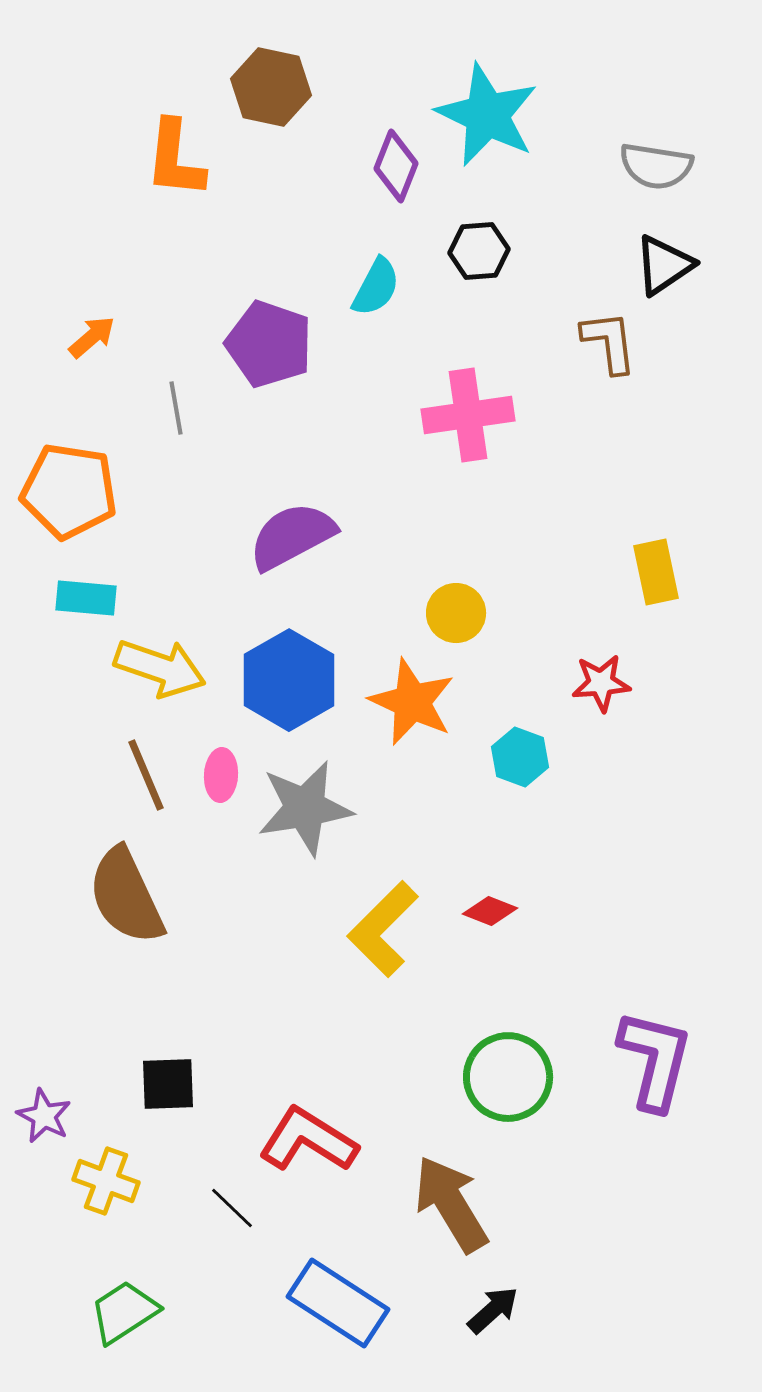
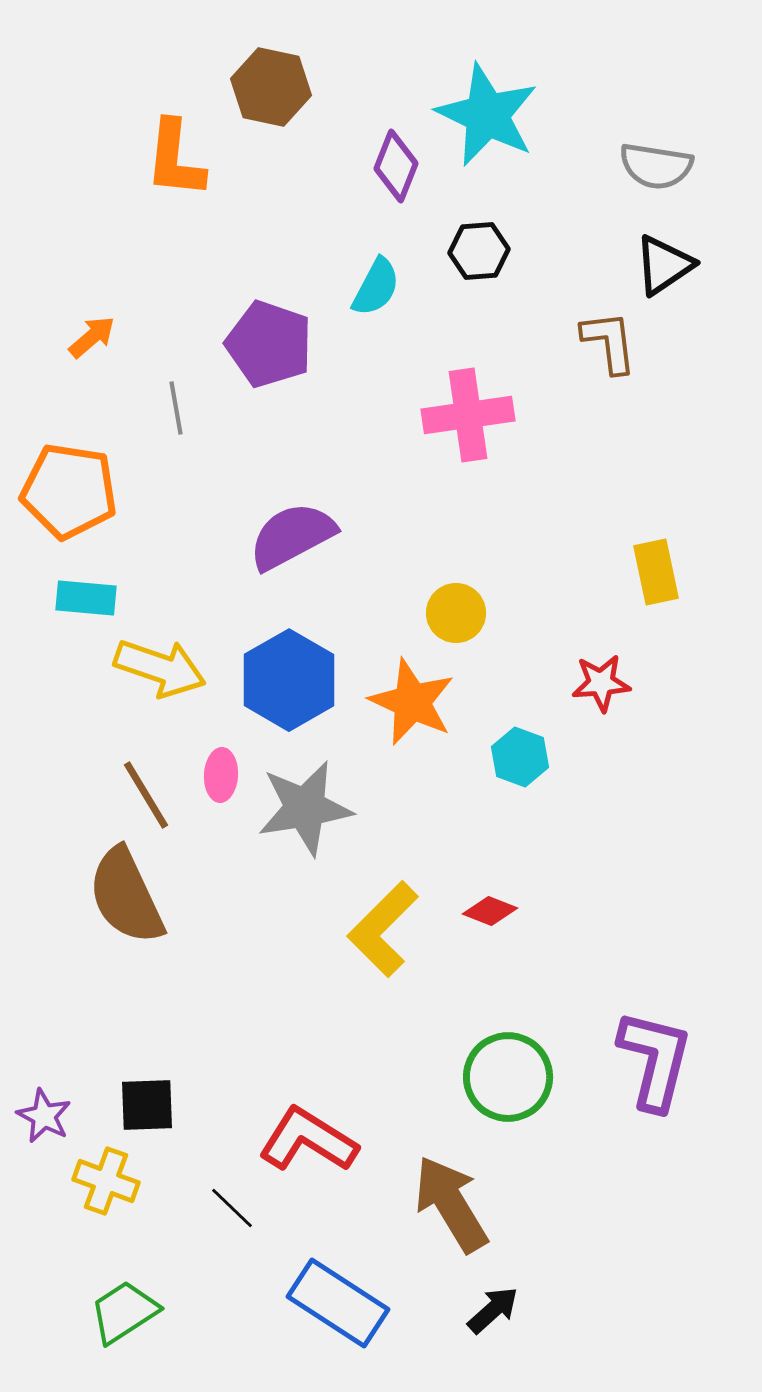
brown line: moved 20 px down; rotated 8 degrees counterclockwise
black square: moved 21 px left, 21 px down
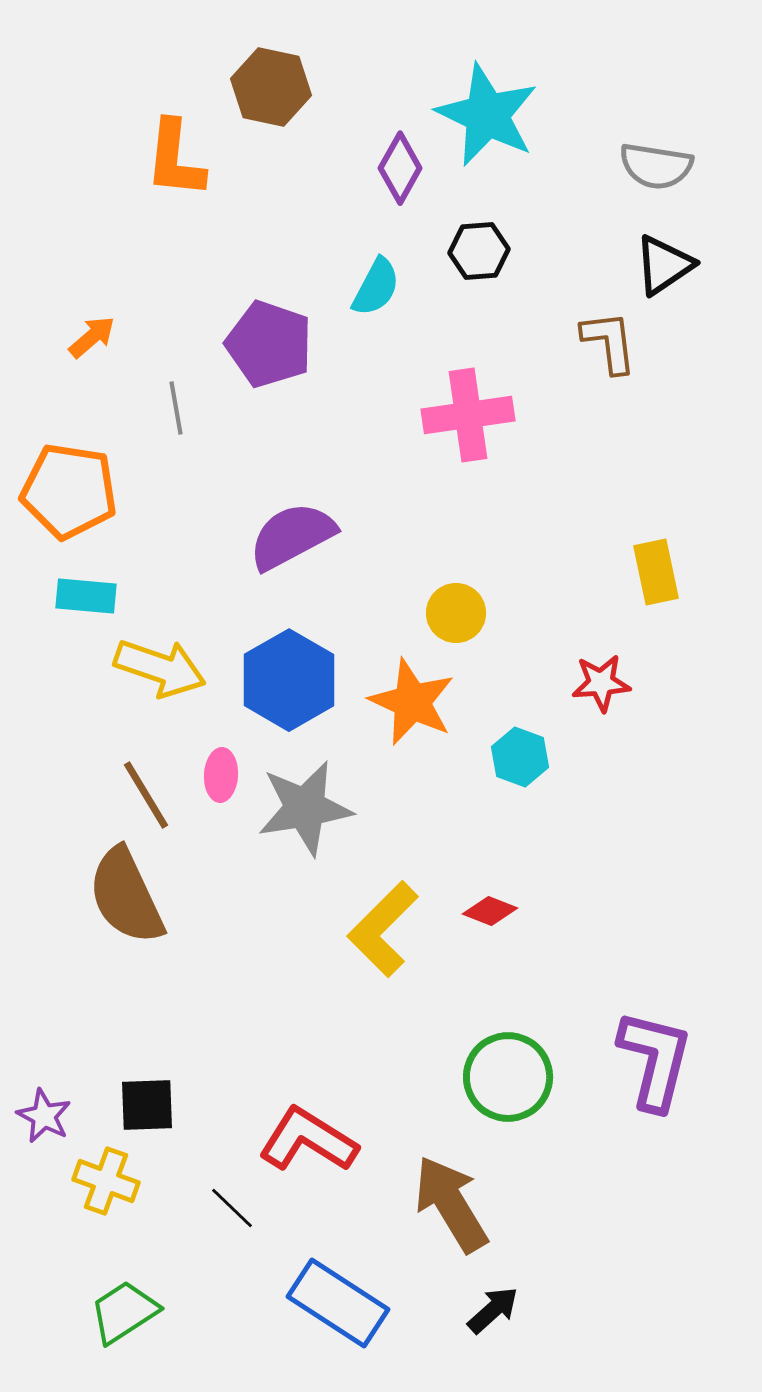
purple diamond: moved 4 px right, 2 px down; rotated 8 degrees clockwise
cyan rectangle: moved 2 px up
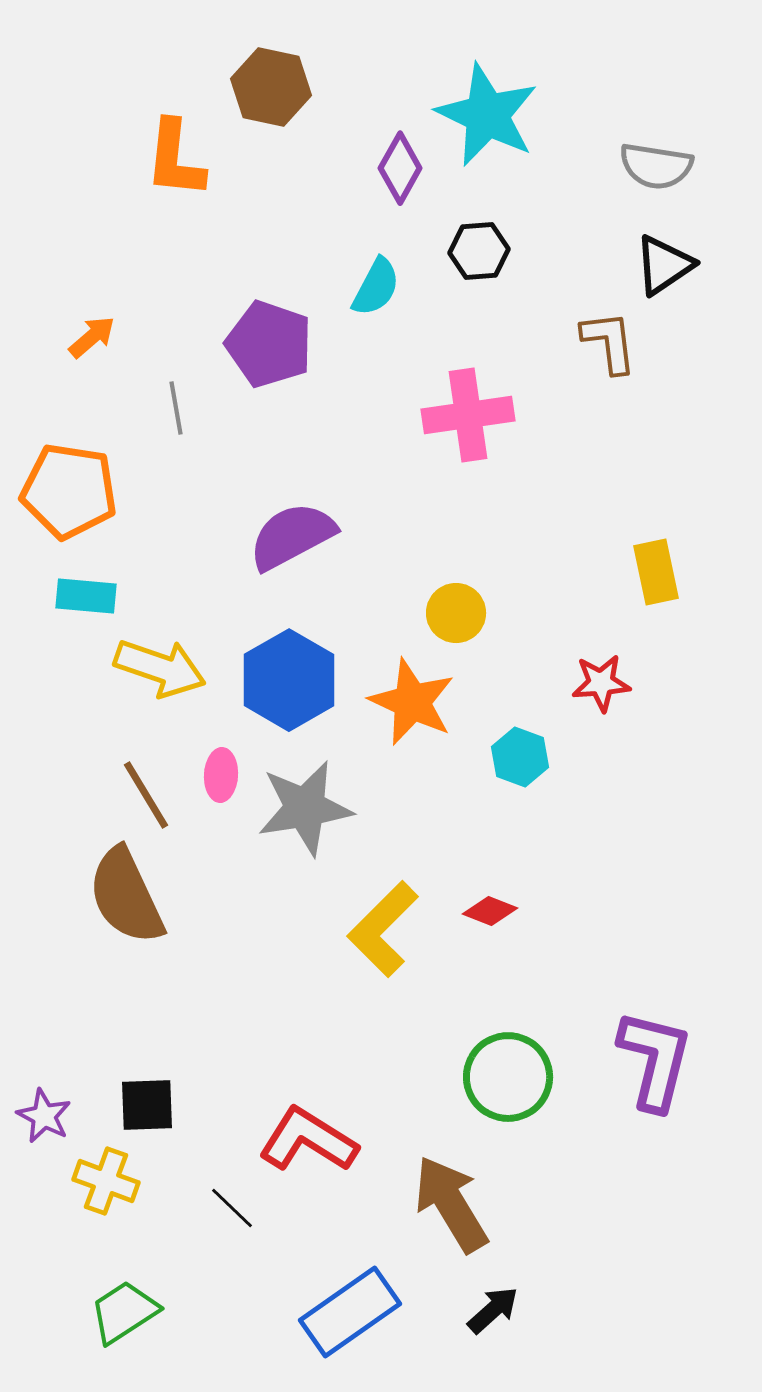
blue rectangle: moved 12 px right, 9 px down; rotated 68 degrees counterclockwise
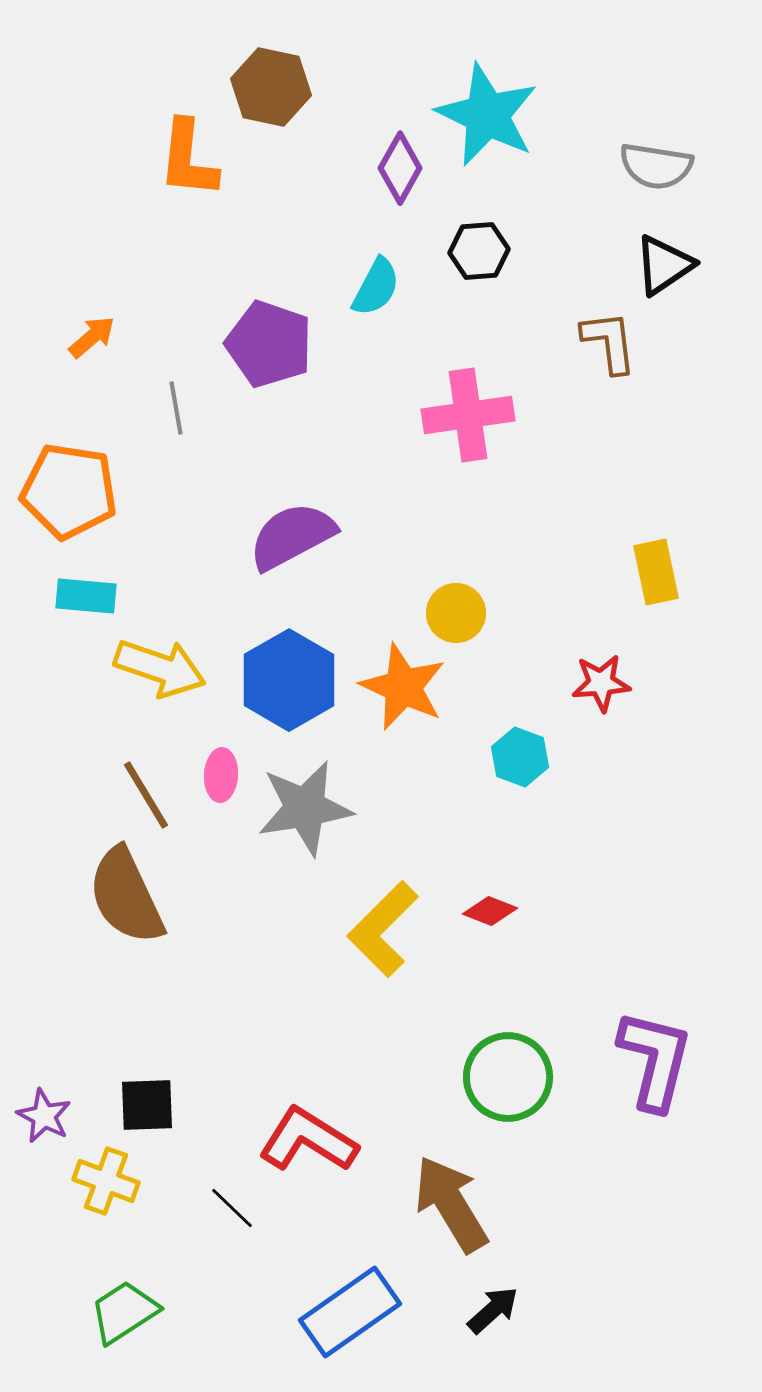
orange L-shape: moved 13 px right
orange star: moved 9 px left, 15 px up
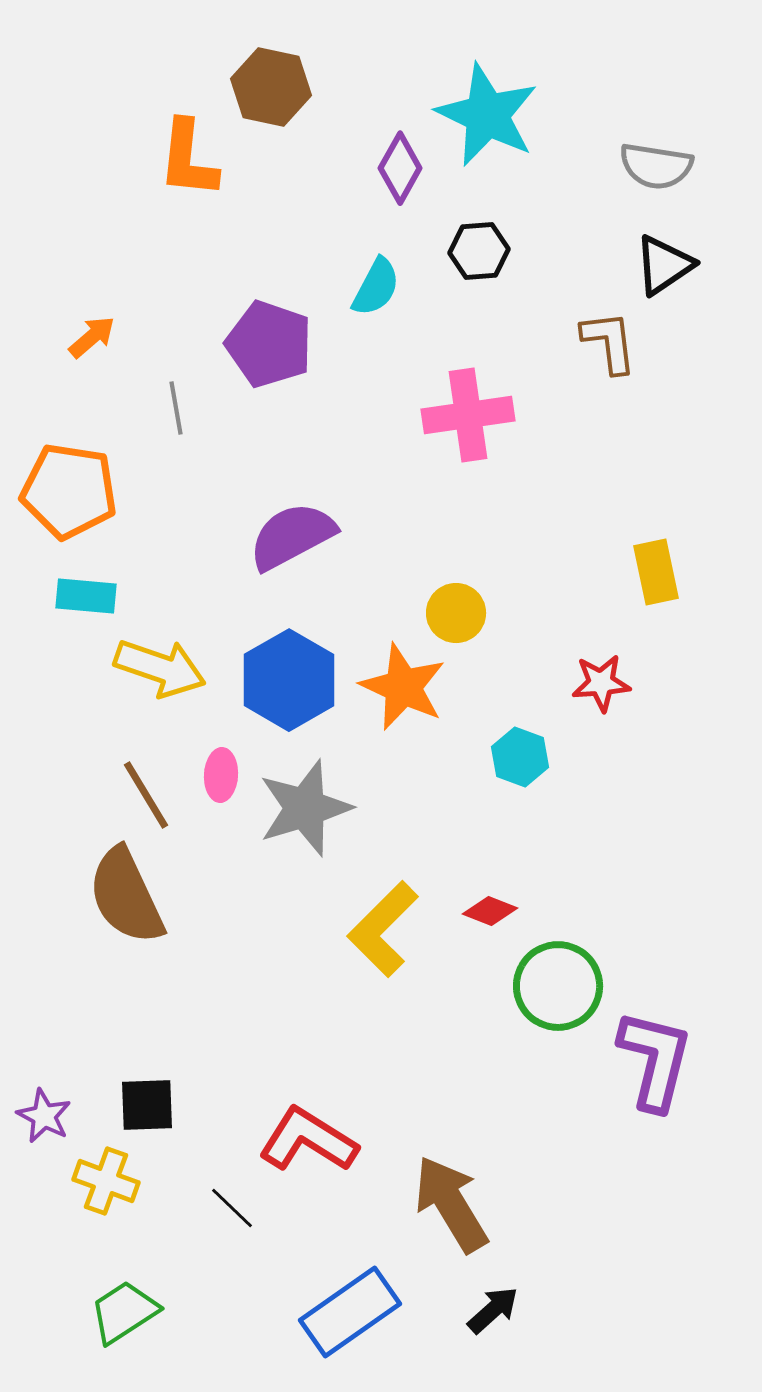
gray star: rotated 8 degrees counterclockwise
green circle: moved 50 px right, 91 px up
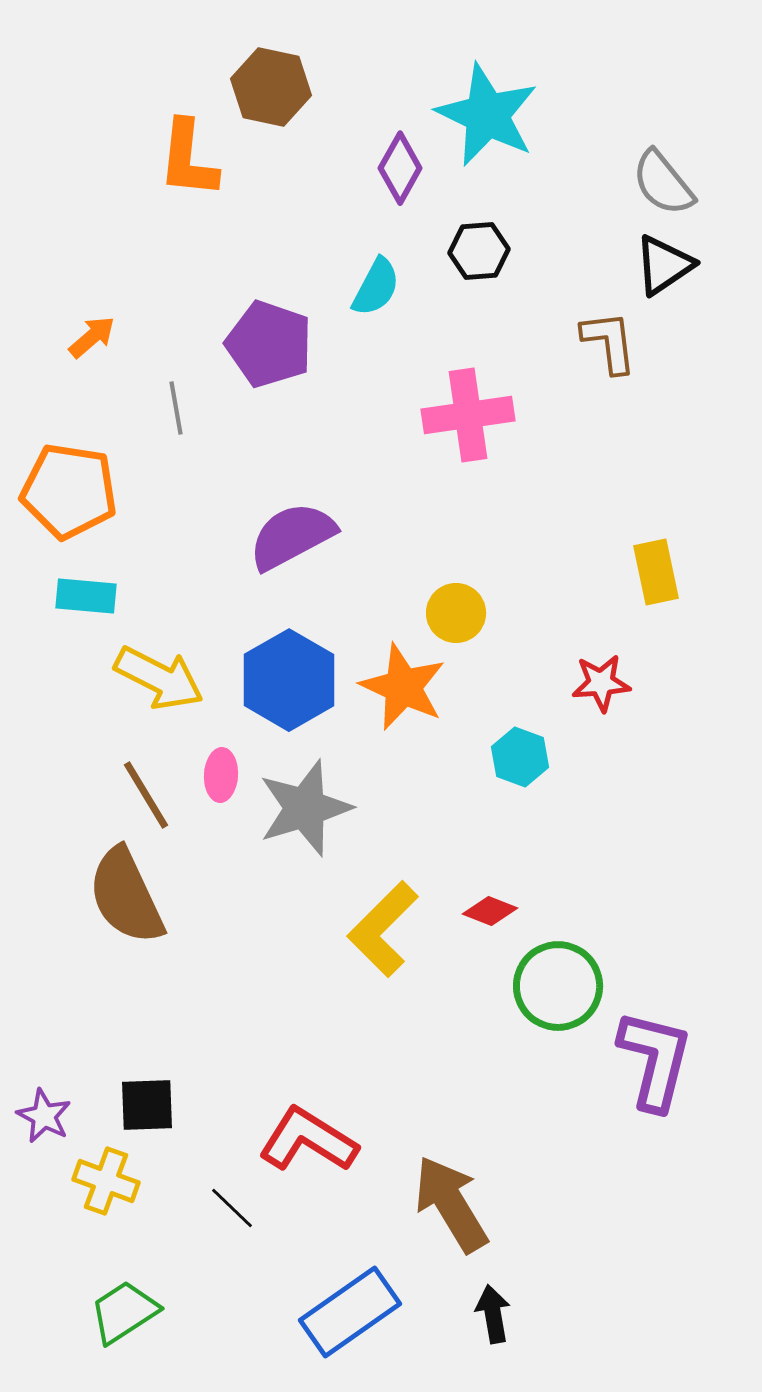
gray semicircle: moved 7 px right, 17 px down; rotated 42 degrees clockwise
yellow arrow: moved 1 px left, 10 px down; rotated 8 degrees clockwise
black arrow: moved 4 px down; rotated 58 degrees counterclockwise
